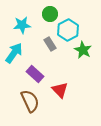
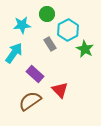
green circle: moved 3 px left
green star: moved 2 px right, 1 px up
brown semicircle: rotated 100 degrees counterclockwise
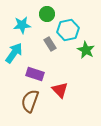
cyan hexagon: rotated 15 degrees clockwise
green star: moved 1 px right, 1 px down
purple rectangle: rotated 24 degrees counterclockwise
brown semicircle: rotated 35 degrees counterclockwise
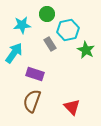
red triangle: moved 12 px right, 17 px down
brown semicircle: moved 2 px right
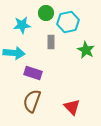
green circle: moved 1 px left, 1 px up
cyan hexagon: moved 8 px up
gray rectangle: moved 1 px right, 2 px up; rotated 32 degrees clockwise
cyan arrow: rotated 60 degrees clockwise
purple rectangle: moved 2 px left, 1 px up
